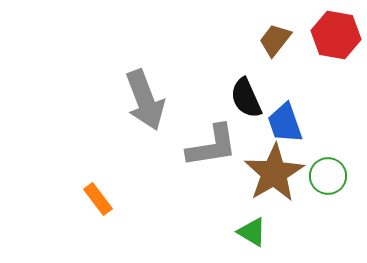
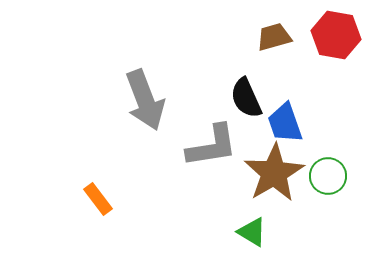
brown trapezoid: moved 1 px left, 3 px up; rotated 36 degrees clockwise
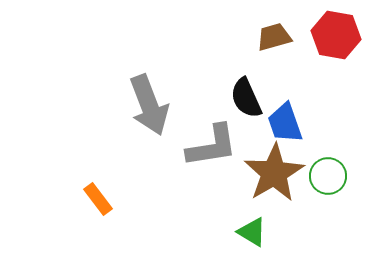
gray arrow: moved 4 px right, 5 px down
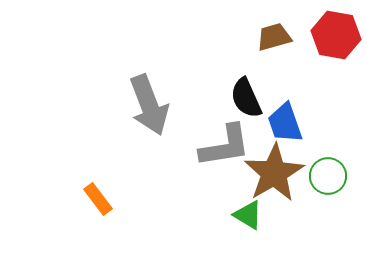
gray L-shape: moved 13 px right
green triangle: moved 4 px left, 17 px up
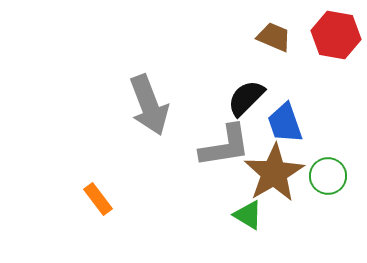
brown trapezoid: rotated 39 degrees clockwise
black semicircle: rotated 69 degrees clockwise
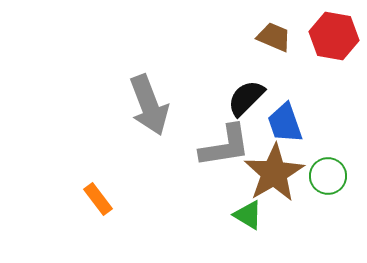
red hexagon: moved 2 px left, 1 px down
